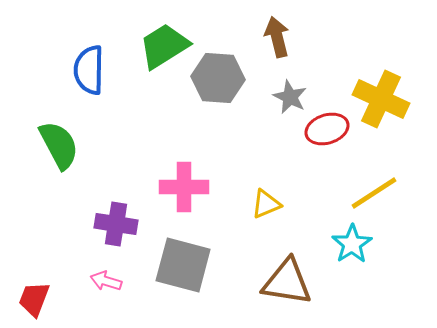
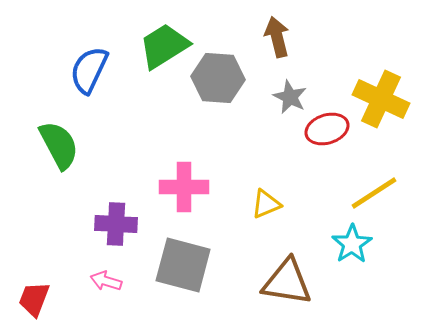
blue semicircle: rotated 24 degrees clockwise
purple cross: rotated 6 degrees counterclockwise
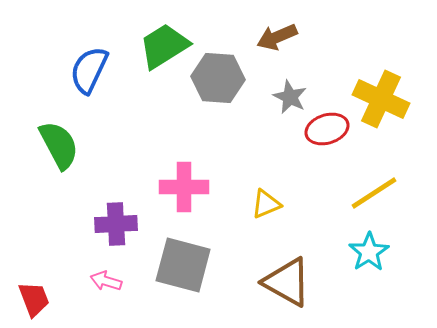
brown arrow: rotated 99 degrees counterclockwise
purple cross: rotated 6 degrees counterclockwise
cyan star: moved 17 px right, 8 px down
brown triangle: rotated 20 degrees clockwise
red trapezoid: rotated 138 degrees clockwise
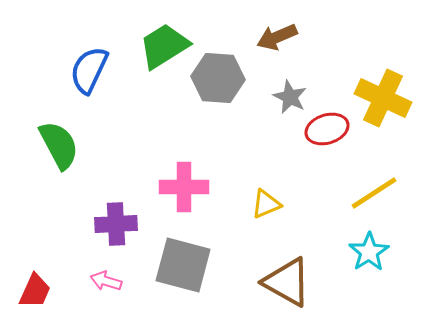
yellow cross: moved 2 px right, 1 px up
red trapezoid: moved 1 px right, 8 px up; rotated 45 degrees clockwise
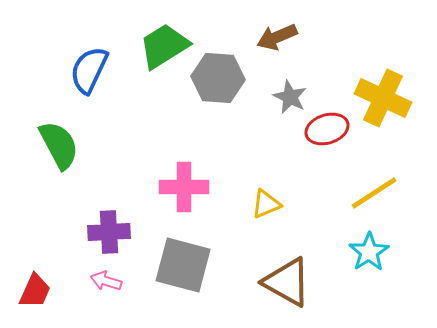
purple cross: moved 7 px left, 8 px down
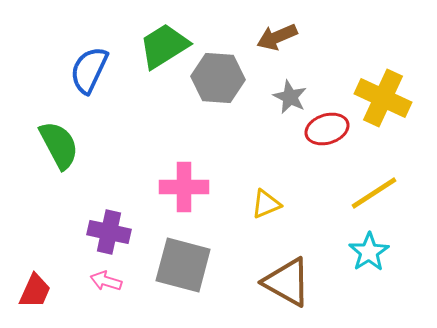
purple cross: rotated 15 degrees clockwise
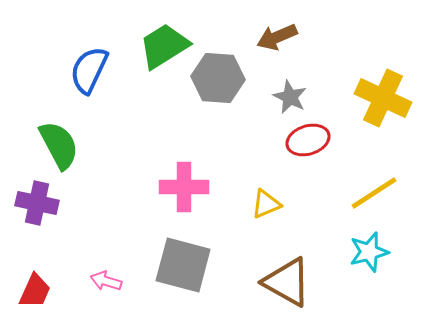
red ellipse: moved 19 px left, 11 px down
purple cross: moved 72 px left, 29 px up
cyan star: rotated 18 degrees clockwise
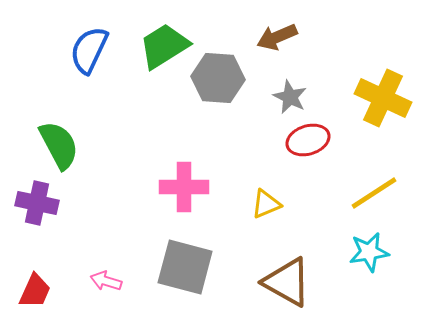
blue semicircle: moved 20 px up
cyan star: rotated 6 degrees clockwise
gray square: moved 2 px right, 2 px down
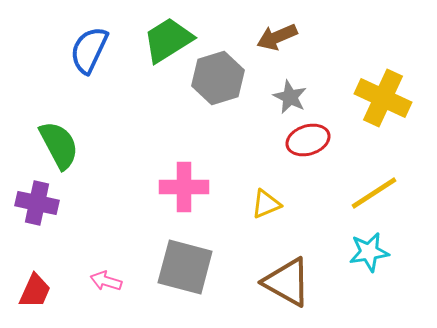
green trapezoid: moved 4 px right, 6 px up
gray hexagon: rotated 21 degrees counterclockwise
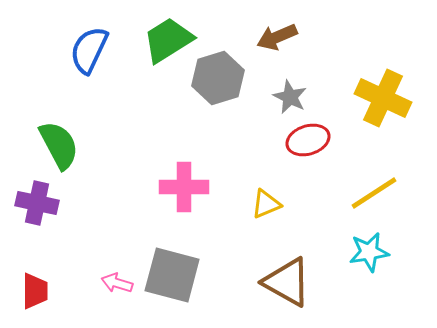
gray square: moved 13 px left, 8 px down
pink arrow: moved 11 px right, 2 px down
red trapezoid: rotated 24 degrees counterclockwise
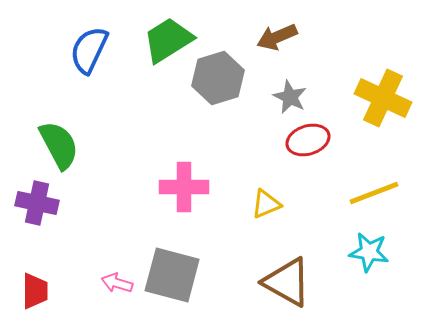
yellow line: rotated 12 degrees clockwise
cyan star: rotated 18 degrees clockwise
